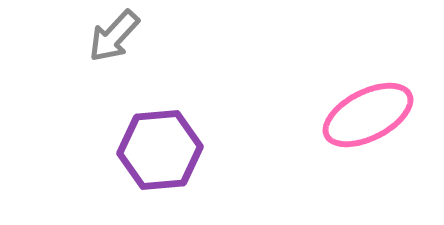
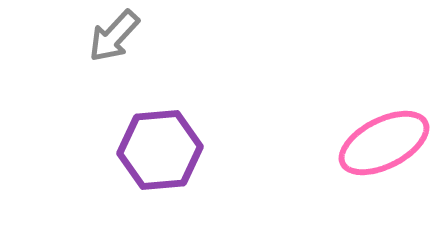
pink ellipse: moved 16 px right, 28 px down
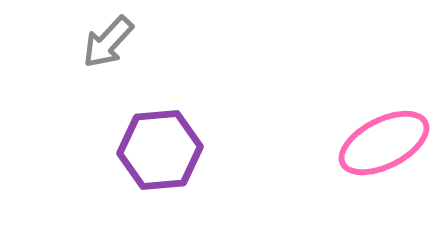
gray arrow: moved 6 px left, 6 px down
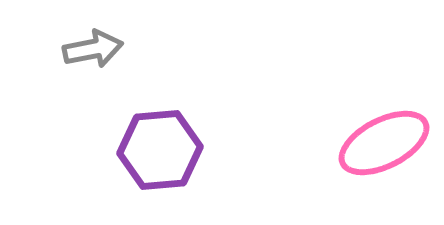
gray arrow: moved 15 px left, 7 px down; rotated 144 degrees counterclockwise
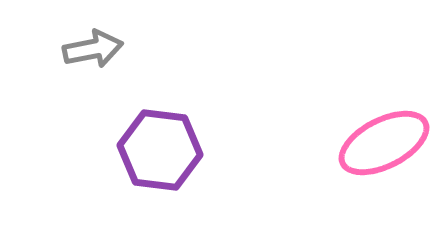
purple hexagon: rotated 12 degrees clockwise
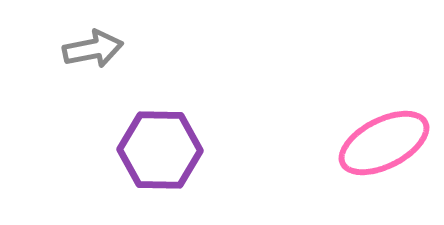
purple hexagon: rotated 6 degrees counterclockwise
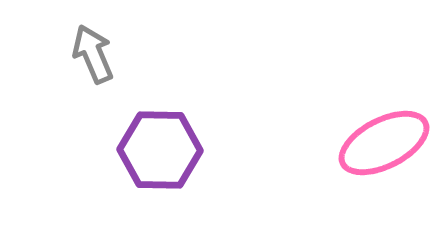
gray arrow: moved 5 px down; rotated 102 degrees counterclockwise
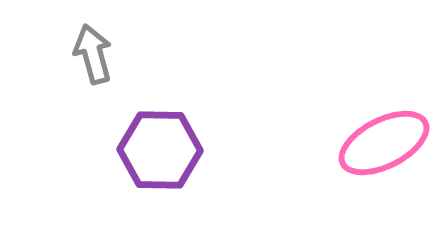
gray arrow: rotated 8 degrees clockwise
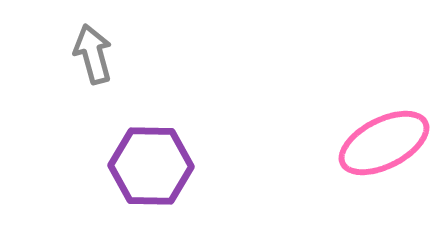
purple hexagon: moved 9 px left, 16 px down
